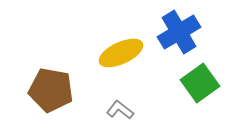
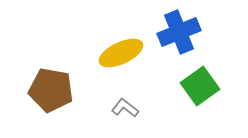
blue cross: rotated 9 degrees clockwise
green square: moved 3 px down
gray L-shape: moved 5 px right, 2 px up
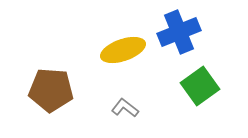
yellow ellipse: moved 2 px right, 3 px up; rotated 6 degrees clockwise
brown pentagon: rotated 6 degrees counterclockwise
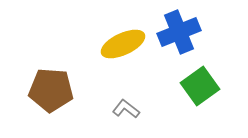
yellow ellipse: moved 6 px up; rotated 6 degrees counterclockwise
gray L-shape: moved 1 px right, 1 px down
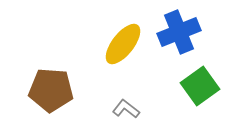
yellow ellipse: rotated 27 degrees counterclockwise
